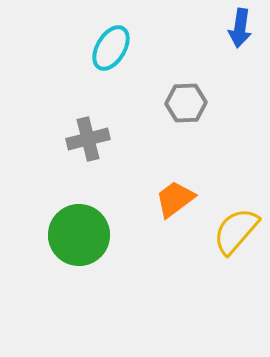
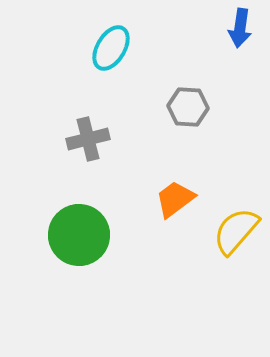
gray hexagon: moved 2 px right, 4 px down; rotated 6 degrees clockwise
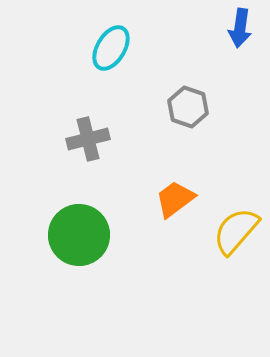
gray hexagon: rotated 15 degrees clockwise
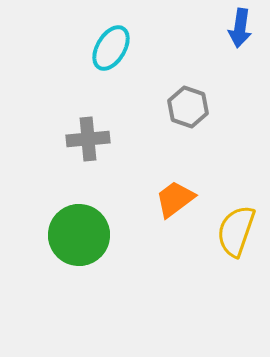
gray cross: rotated 9 degrees clockwise
yellow semicircle: rotated 22 degrees counterclockwise
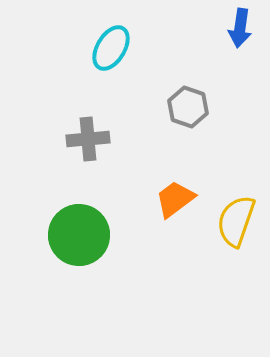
yellow semicircle: moved 10 px up
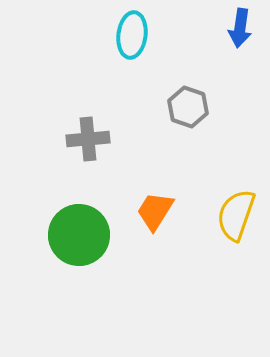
cyan ellipse: moved 21 px right, 13 px up; rotated 24 degrees counterclockwise
orange trapezoid: moved 20 px left, 12 px down; rotated 21 degrees counterclockwise
yellow semicircle: moved 6 px up
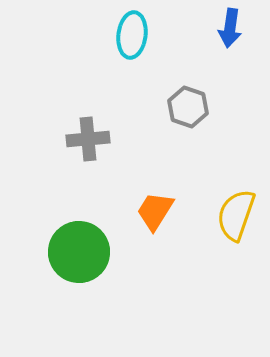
blue arrow: moved 10 px left
green circle: moved 17 px down
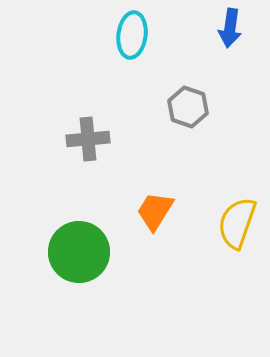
yellow semicircle: moved 1 px right, 8 px down
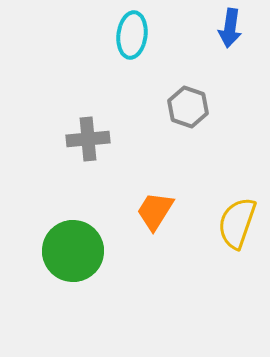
green circle: moved 6 px left, 1 px up
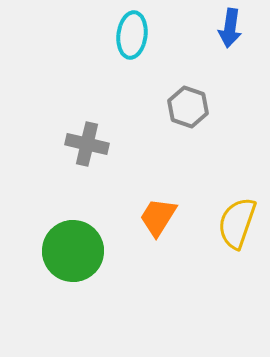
gray cross: moved 1 px left, 5 px down; rotated 18 degrees clockwise
orange trapezoid: moved 3 px right, 6 px down
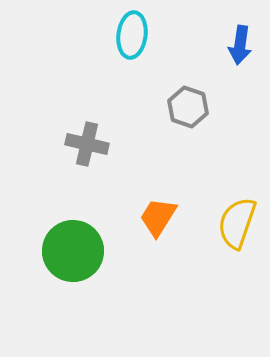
blue arrow: moved 10 px right, 17 px down
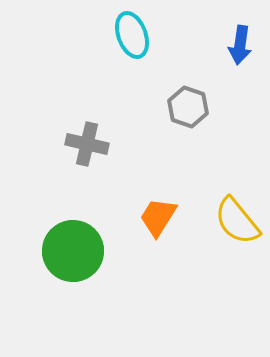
cyan ellipse: rotated 27 degrees counterclockwise
yellow semicircle: moved 2 px up; rotated 58 degrees counterclockwise
